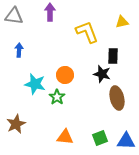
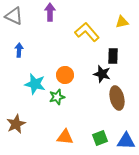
gray triangle: rotated 18 degrees clockwise
yellow L-shape: rotated 20 degrees counterclockwise
green star: rotated 21 degrees clockwise
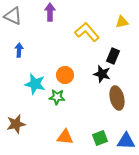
gray triangle: moved 1 px left
black rectangle: rotated 21 degrees clockwise
green star: rotated 21 degrees clockwise
brown star: rotated 12 degrees clockwise
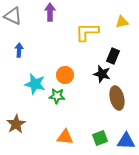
yellow L-shape: rotated 50 degrees counterclockwise
green star: moved 1 px up
brown star: rotated 18 degrees counterclockwise
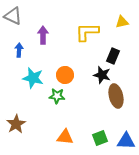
purple arrow: moved 7 px left, 23 px down
black star: moved 1 px down
cyan star: moved 2 px left, 6 px up
brown ellipse: moved 1 px left, 2 px up
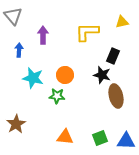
gray triangle: rotated 24 degrees clockwise
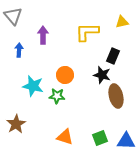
cyan star: moved 8 px down
orange triangle: rotated 12 degrees clockwise
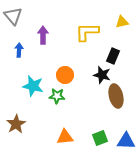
orange triangle: rotated 24 degrees counterclockwise
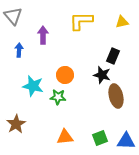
yellow L-shape: moved 6 px left, 11 px up
green star: moved 1 px right, 1 px down
